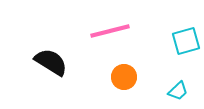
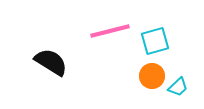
cyan square: moved 31 px left
orange circle: moved 28 px right, 1 px up
cyan trapezoid: moved 4 px up
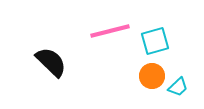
black semicircle: rotated 12 degrees clockwise
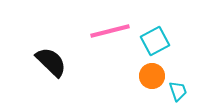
cyan square: rotated 12 degrees counterclockwise
cyan trapezoid: moved 4 px down; rotated 65 degrees counterclockwise
